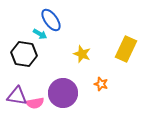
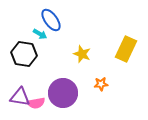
orange star: rotated 24 degrees counterclockwise
purple triangle: moved 3 px right, 1 px down
pink semicircle: moved 1 px right
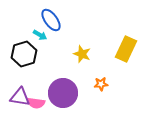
cyan arrow: moved 1 px down
black hexagon: rotated 25 degrees counterclockwise
pink semicircle: rotated 18 degrees clockwise
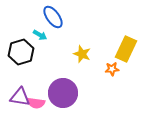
blue ellipse: moved 2 px right, 3 px up
black hexagon: moved 3 px left, 2 px up
orange star: moved 11 px right, 15 px up
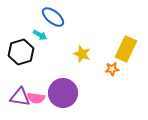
blue ellipse: rotated 15 degrees counterclockwise
pink semicircle: moved 5 px up
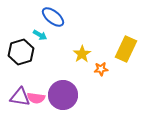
yellow star: rotated 18 degrees clockwise
orange star: moved 11 px left
purple circle: moved 2 px down
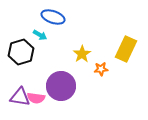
blue ellipse: rotated 20 degrees counterclockwise
purple circle: moved 2 px left, 9 px up
